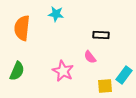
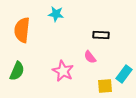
orange semicircle: moved 2 px down
cyan rectangle: moved 1 px up
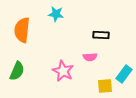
pink semicircle: rotated 56 degrees counterclockwise
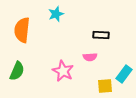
cyan star: rotated 28 degrees counterclockwise
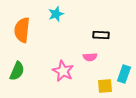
cyan rectangle: rotated 18 degrees counterclockwise
